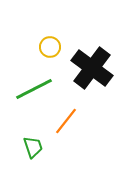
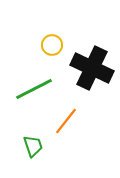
yellow circle: moved 2 px right, 2 px up
black cross: rotated 12 degrees counterclockwise
green trapezoid: moved 1 px up
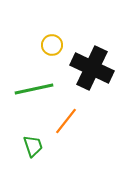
green line: rotated 15 degrees clockwise
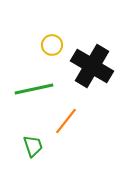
black cross: moved 2 px up; rotated 6 degrees clockwise
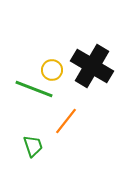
yellow circle: moved 25 px down
green line: rotated 33 degrees clockwise
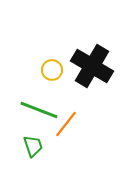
green line: moved 5 px right, 21 px down
orange line: moved 3 px down
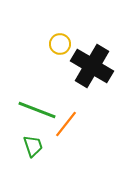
yellow circle: moved 8 px right, 26 px up
green line: moved 2 px left
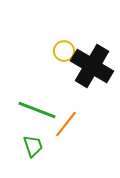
yellow circle: moved 4 px right, 7 px down
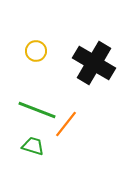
yellow circle: moved 28 px left
black cross: moved 2 px right, 3 px up
green trapezoid: rotated 55 degrees counterclockwise
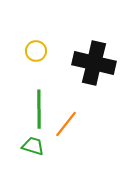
black cross: rotated 18 degrees counterclockwise
green line: moved 2 px right, 1 px up; rotated 69 degrees clockwise
